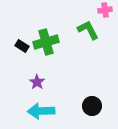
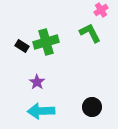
pink cross: moved 4 px left; rotated 24 degrees counterclockwise
green L-shape: moved 2 px right, 3 px down
black circle: moved 1 px down
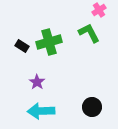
pink cross: moved 2 px left
green L-shape: moved 1 px left
green cross: moved 3 px right
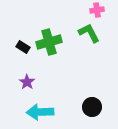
pink cross: moved 2 px left; rotated 24 degrees clockwise
black rectangle: moved 1 px right, 1 px down
purple star: moved 10 px left
cyan arrow: moved 1 px left, 1 px down
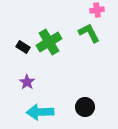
green cross: rotated 15 degrees counterclockwise
black circle: moved 7 px left
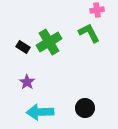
black circle: moved 1 px down
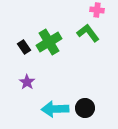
pink cross: rotated 16 degrees clockwise
green L-shape: moved 1 px left; rotated 10 degrees counterclockwise
black rectangle: moved 1 px right; rotated 24 degrees clockwise
cyan arrow: moved 15 px right, 3 px up
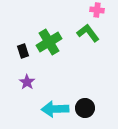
black rectangle: moved 1 px left, 4 px down; rotated 16 degrees clockwise
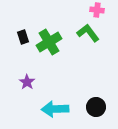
black rectangle: moved 14 px up
black circle: moved 11 px right, 1 px up
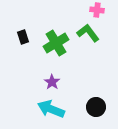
green cross: moved 7 px right, 1 px down
purple star: moved 25 px right
cyan arrow: moved 4 px left; rotated 24 degrees clockwise
